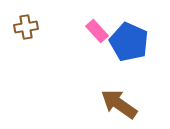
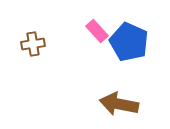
brown cross: moved 7 px right, 17 px down
brown arrow: rotated 24 degrees counterclockwise
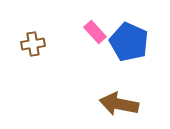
pink rectangle: moved 2 px left, 1 px down
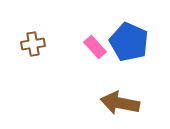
pink rectangle: moved 15 px down
brown arrow: moved 1 px right, 1 px up
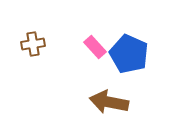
blue pentagon: moved 12 px down
brown arrow: moved 11 px left, 1 px up
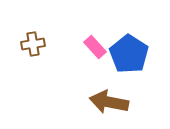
blue pentagon: rotated 9 degrees clockwise
